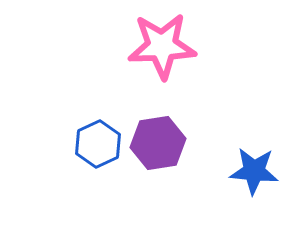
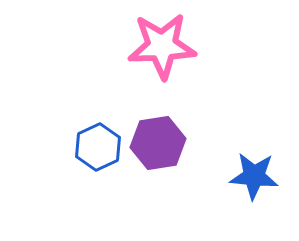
blue hexagon: moved 3 px down
blue star: moved 5 px down
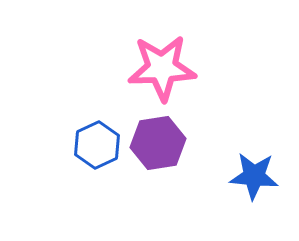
pink star: moved 22 px down
blue hexagon: moved 1 px left, 2 px up
